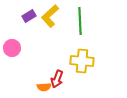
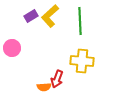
purple rectangle: moved 2 px right
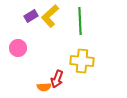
pink circle: moved 6 px right
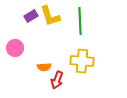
yellow L-shape: rotated 65 degrees counterclockwise
pink circle: moved 3 px left
red arrow: moved 1 px down
orange semicircle: moved 20 px up
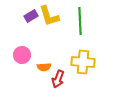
yellow L-shape: moved 1 px left
pink circle: moved 7 px right, 7 px down
yellow cross: moved 1 px right, 1 px down
red arrow: moved 1 px right, 1 px up
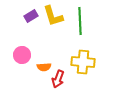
yellow L-shape: moved 4 px right
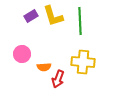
pink circle: moved 1 px up
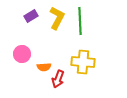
yellow L-shape: moved 4 px right, 2 px down; rotated 135 degrees counterclockwise
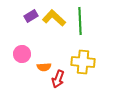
yellow L-shape: moved 3 px left; rotated 75 degrees counterclockwise
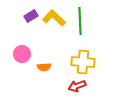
red arrow: moved 19 px right, 7 px down; rotated 48 degrees clockwise
